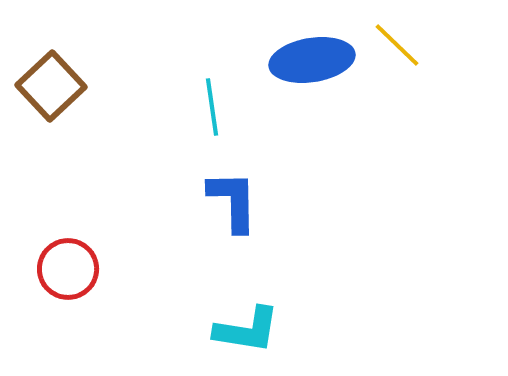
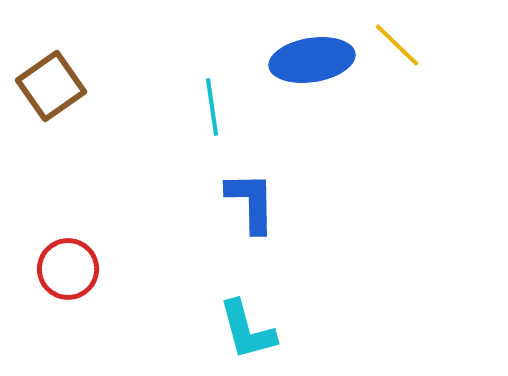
brown square: rotated 8 degrees clockwise
blue L-shape: moved 18 px right, 1 px down
cyan L-shape: rotated 66 degrees clockwise
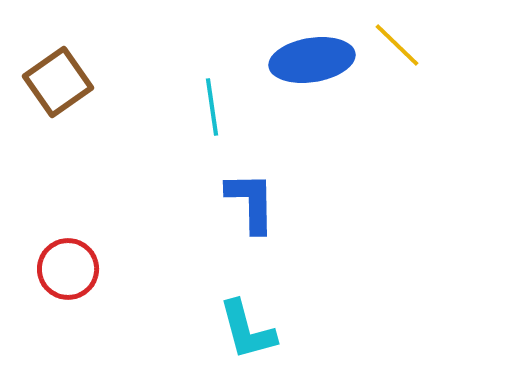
brown square: moved 7 px right, 4 px up
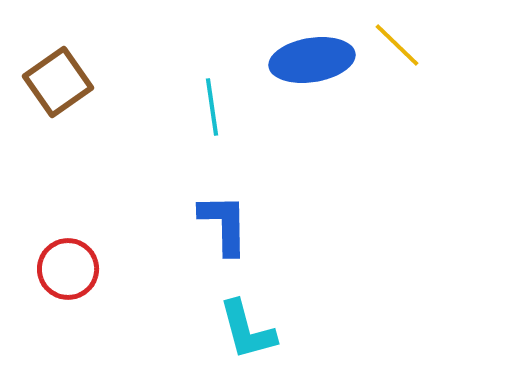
blue L-shape: moved 27 px left, 22 px down
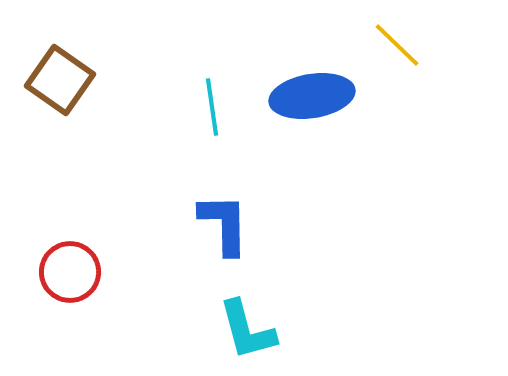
blue ellipse: moved 36 px down
brown square: moved 2 px right, 2 px up; rotated 20 degrees counterclockwise
red circle: moved 2 px right, 3 px down
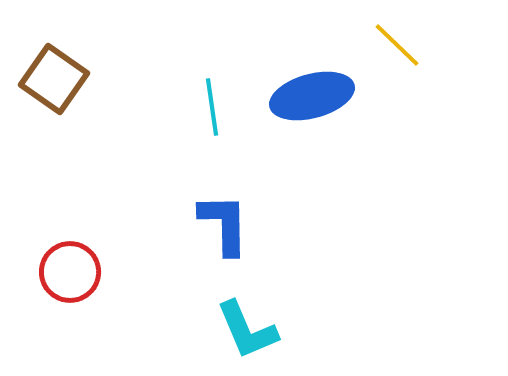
brown square: moved 6 px left, 1 px up
blue ellipse: rotated 6 degrees counterclockwise
cyan L-shape: rotated 8 degrees counterclockwise
